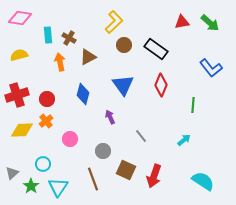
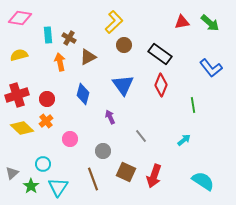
black rectangle: moved 4 px right, 5 px down
green line: rotated 14 degrees counterclockwise
yellow diamond: moved 2 px up; rotated 45 degrees clockwise
brown square: moved 2 px down
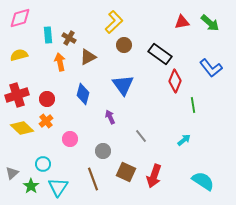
pink diamond: rotated 25 degrees counterclockwise
red diamond: moved 14 px right, 4 px up
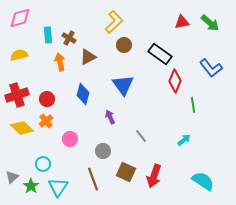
gray triangle: moved 4 px down
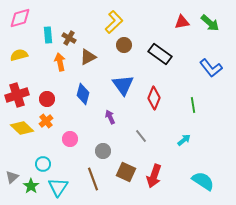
red diamond: moved 21 px left, 17 px down
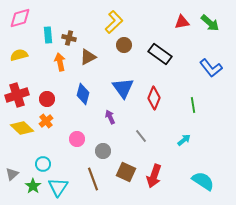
brown cross: rotated 16 degrees counterclockwise
blue triangle: moved 3 px down
pink circle: moved 7 px right
gray triangle: moved 3 px up
green star: moved 2 px right
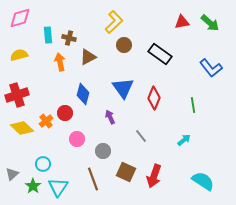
red circle: moved 18 px right, 14 px down
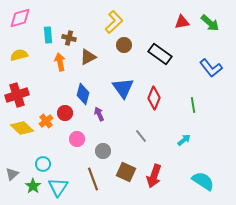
purple arrow: moved 11 px left, 3 px up
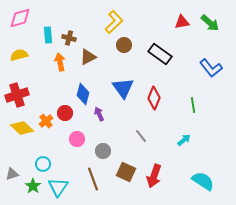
gray triangle: rotated 24 degrees clockwise
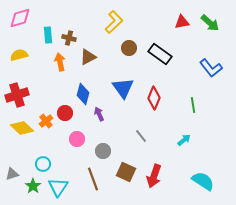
brown circle: moved 5 px right, 3 px down
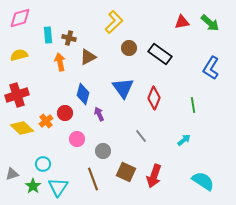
blue L-shape: rotated 70 degrees clockwise
